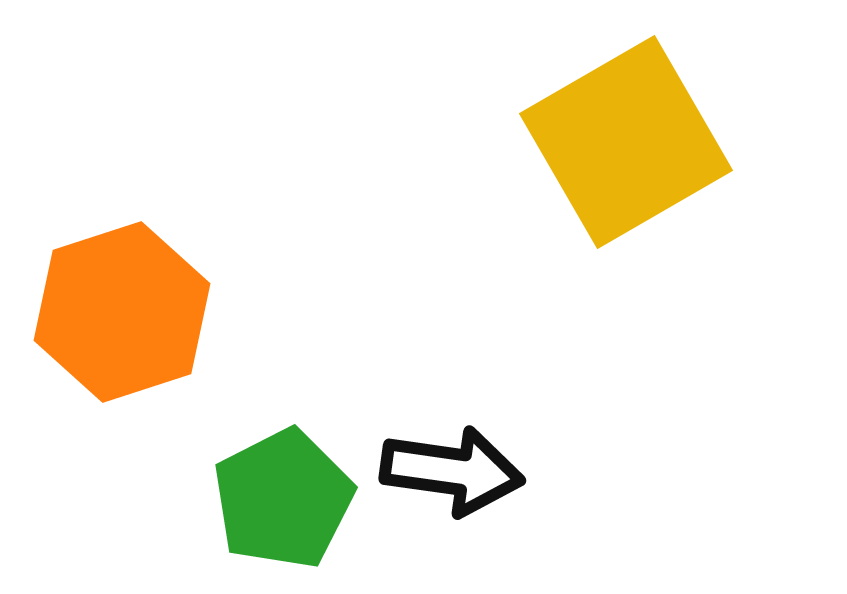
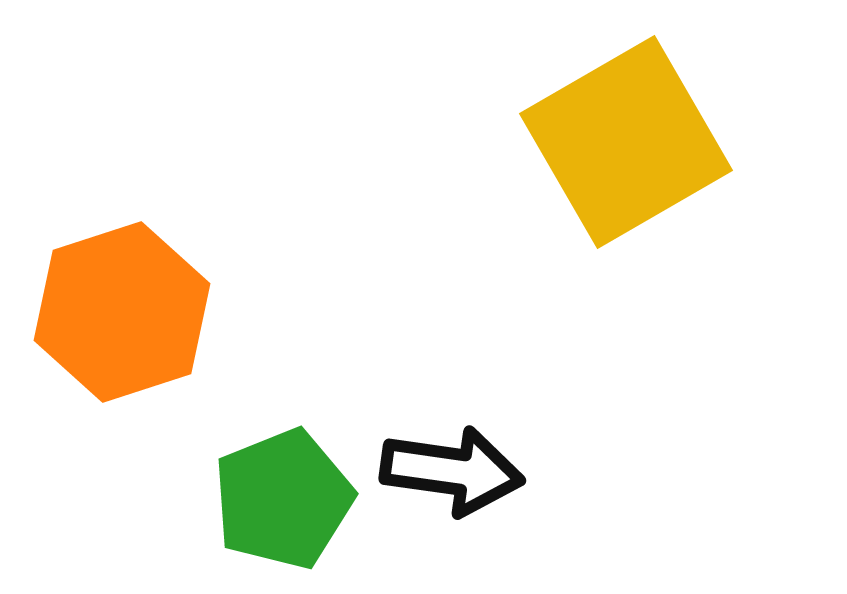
green pentagon: rotated 5 degrees clockwise
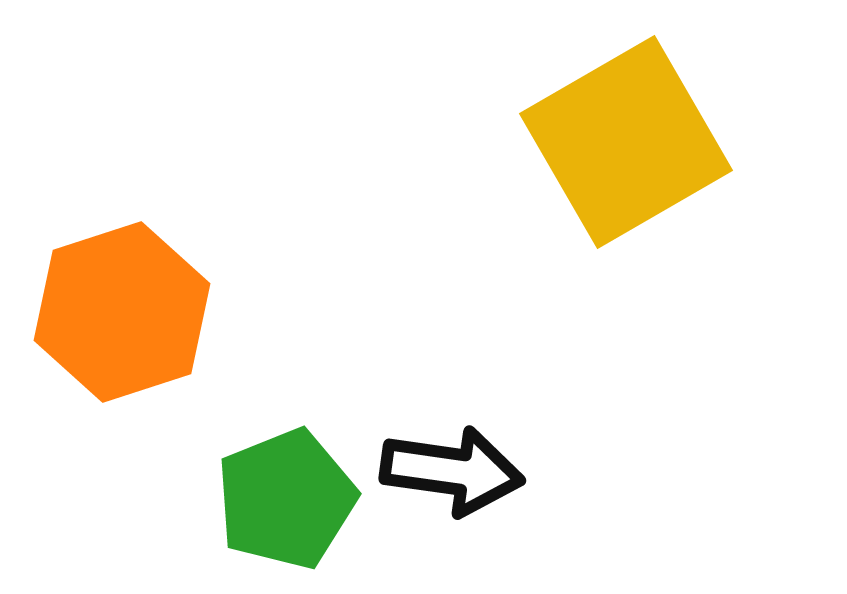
green pentagon: moved 3 px right
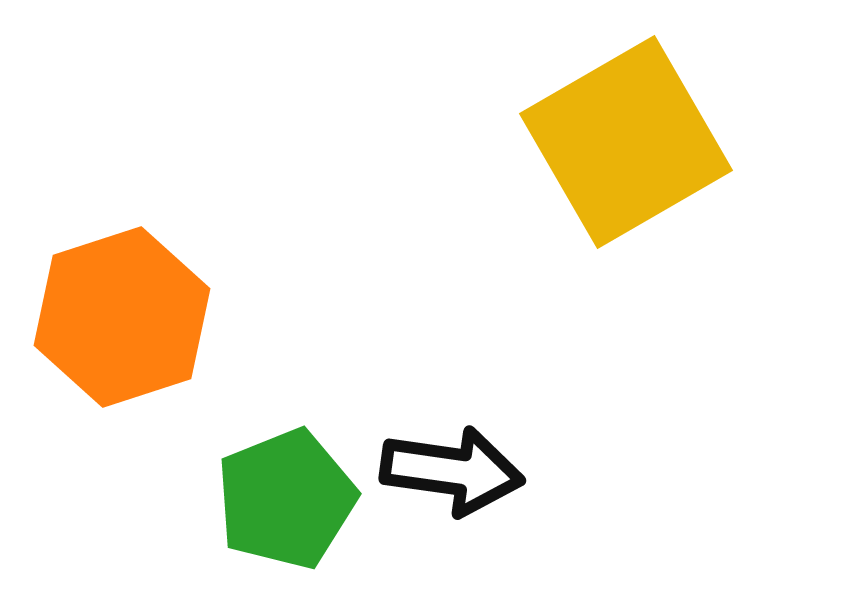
orange hexagon: moved 5 px down
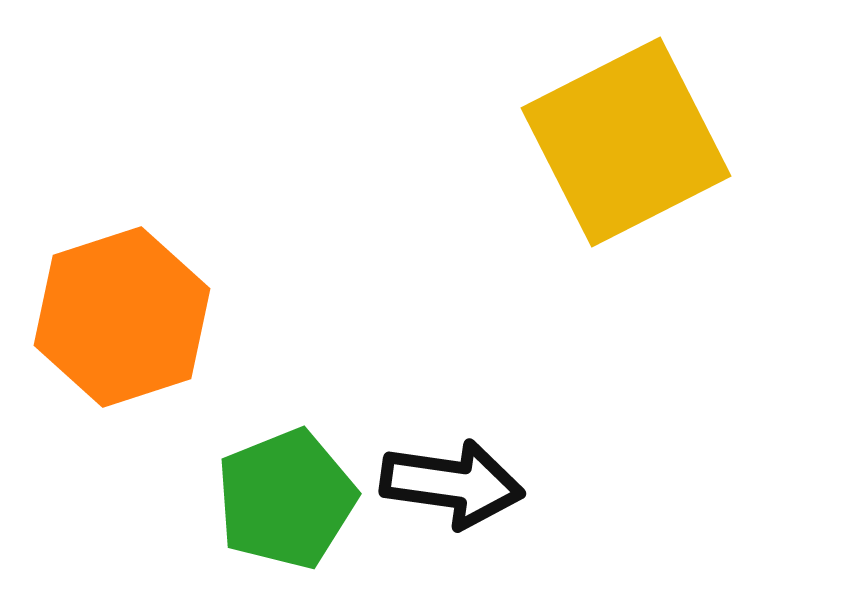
yellow square: rotated 3 degrees clockwise
black arrow: moved 13 px down
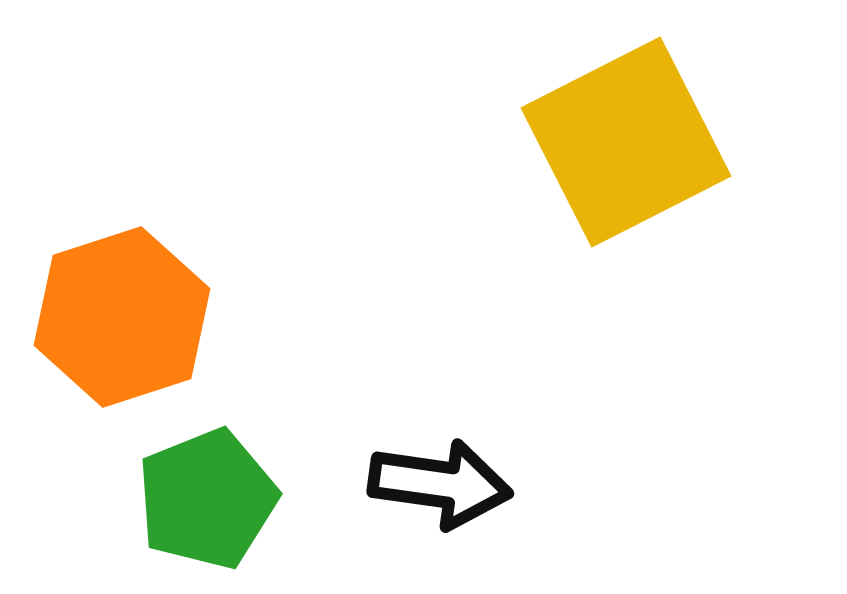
black arrow: moved 12 px left
green pentagon: moved 79 px left
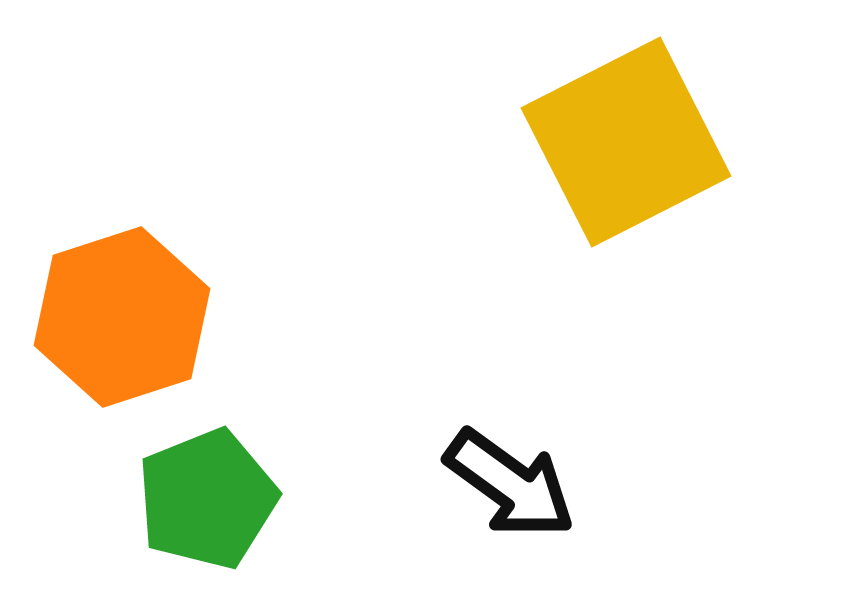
black arrow: moved 70 px right; rotated 28 degrees clockwise
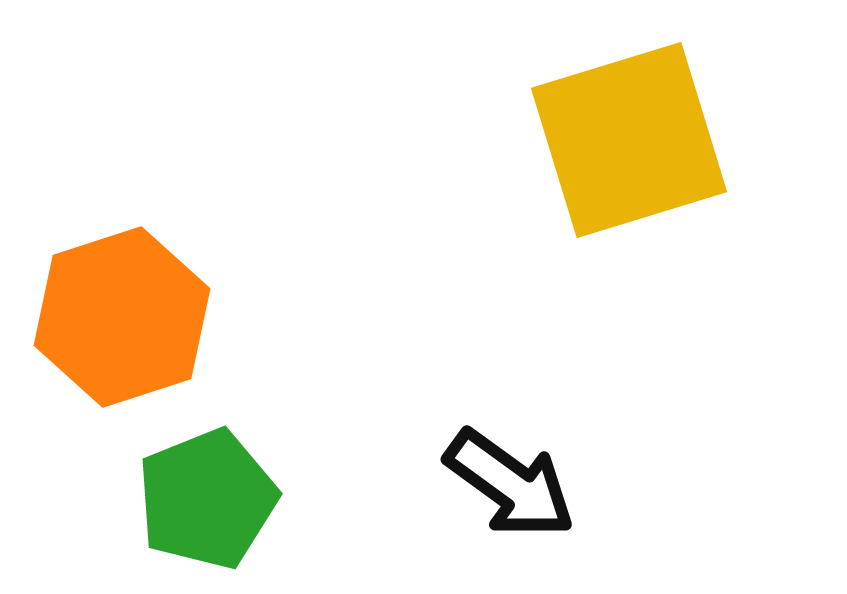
yellow square: moved 3 px right, 2 px up; rotated 10 degrees clockwise
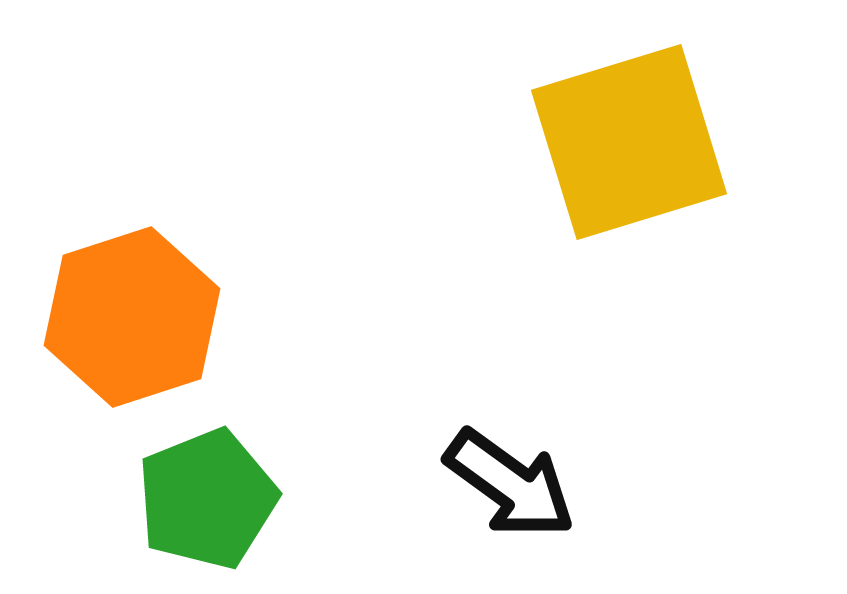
yellow square: moved 2 px down
orange hexagon: moved 10 px right
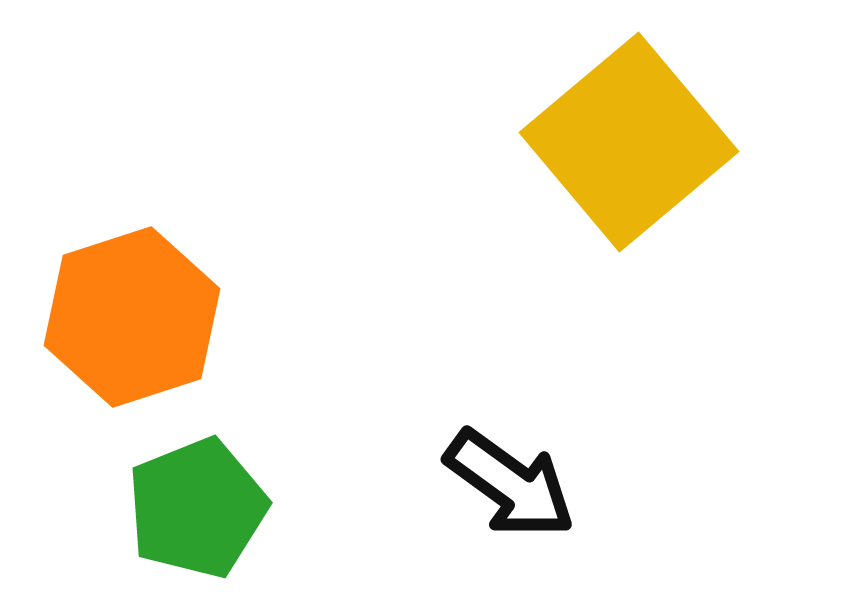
yellow square: rotated 23 degrees counterclockwise
green pentagon: moved 10 px left, 9 px down
